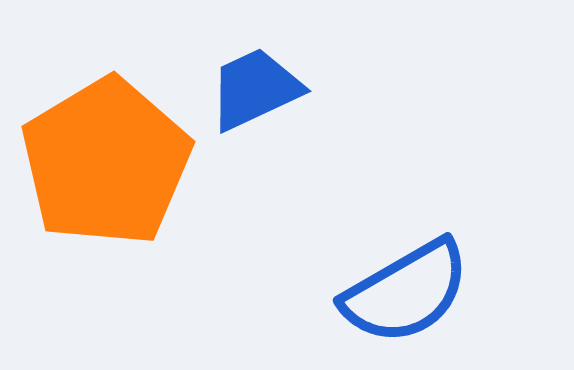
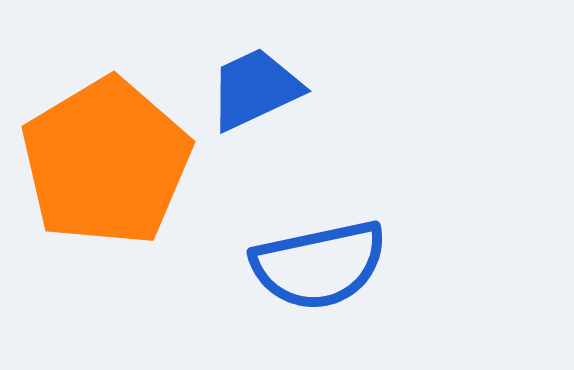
blue semicircle: moved 87 px left, 27 px up; rotated 18 degrees clockwise
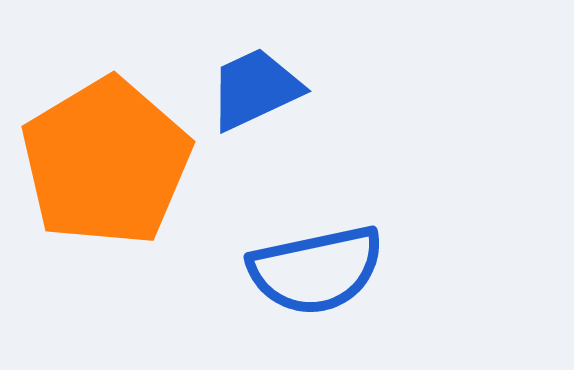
blue semicircle: moved 3 px left, 5 px down
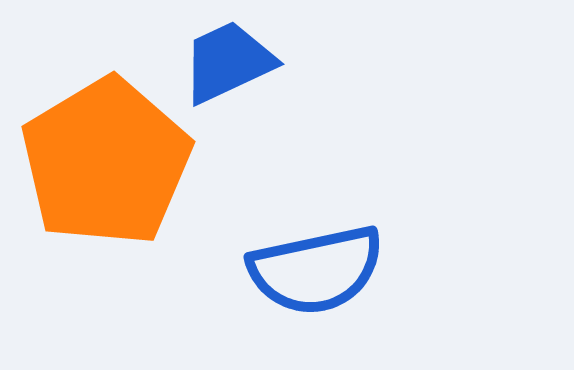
blue trapezoid: moved 27 px left, 27 px up
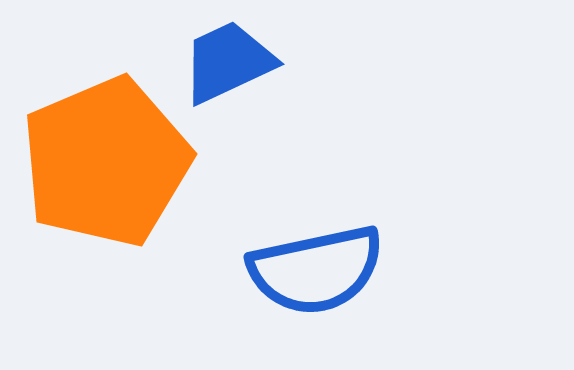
orange pentagon: rotated 8 degrees clockwise
